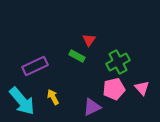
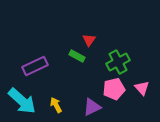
yellow arrow: moved 3 px right, 8 px down
cyan arrow: rotated 8 degrees counterclockwise
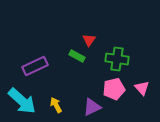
green cross: moved 1 px left, 3 px up; rotated 35 degrees clockwise
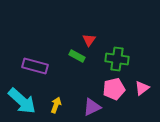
purple rectangle: rotated 40 degrees clockwise
pink triangle: rotated 35 degrees clockwise
yellow arrow: rotated 49 degrees clockwise
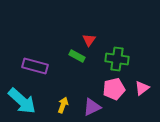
yellow arrow: moved 7 px right
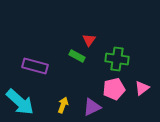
cyan arrow: moved 2 px left, 1 px down
